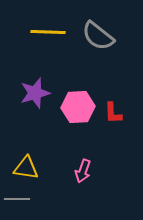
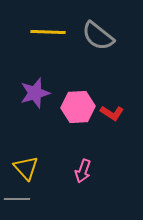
red L-shape: moved 1 px left; rotated 55 degrees counterclockwise
yellow triangle: rotated 40 degrees clockwise
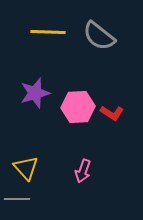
gray semicircle: moved 1 px right
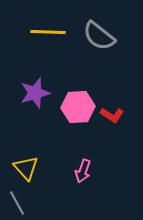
red L-shape: moved 2 px down
gray line: moved 4 px down; rotated 60 degrees clockwise
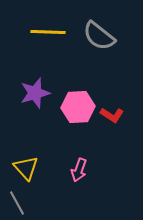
pink arrow: moved 4 px left, 1 px up
